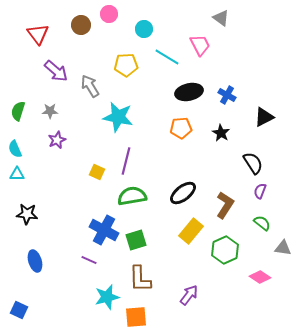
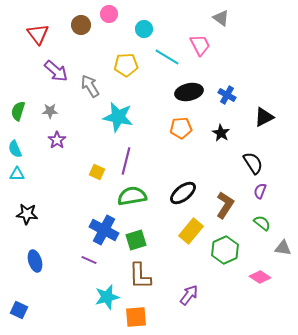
purple star at (57, 140): rotated 12 degrees counterclockwise
brown L-shape at (140, 279): moved 3 px up
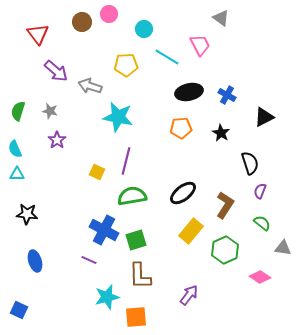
brown circle at (81, 25): moved 1 px right, 3 px up
gray arrow at (90, 86): rotated 40 degrees counterclockwise
gray star at (50, 111): rotated 14 degrees clockwise
black semicircle at (253, 163): moved 3 px left; rotated 15 degrees clockwise
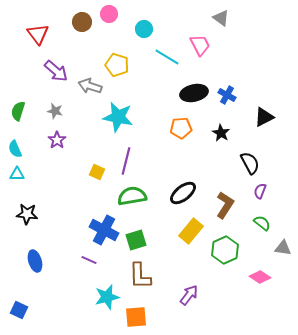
yellow pentagon at (126, 65): moved 9 px left; rotated 20 degrees clockwise
black ellipse at (189, 92): moved 5 px right, 1 px down
gray star at (50, 111): moved 5 px right
black semicircle at (250, 163): rotated 10 degrees counterclockwise
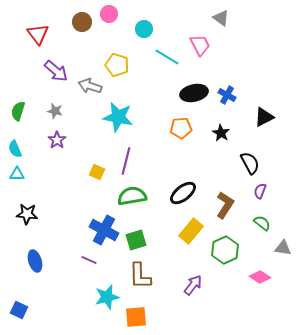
purple arrow at (189, 295): moved 4 px right, 10 px up
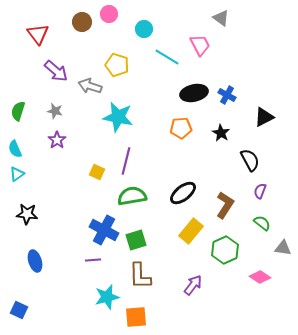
black semicircle at (250, 163): moved 3 px up
cyan triangle at (17, 174): rotated 35 degrees counterclockwise
purple line at (89, 260): moved 4 px right; rotated 28 degrees counterclockwise
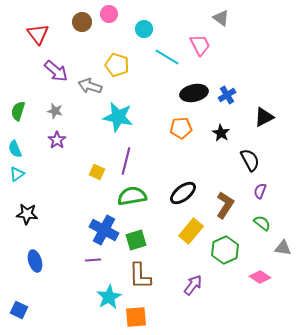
blue cross at (227, 95): rotated 30 degrees clockwise
cyan star at (107, 297): moved 2 px right; rotated 15 degrees counterclockwise
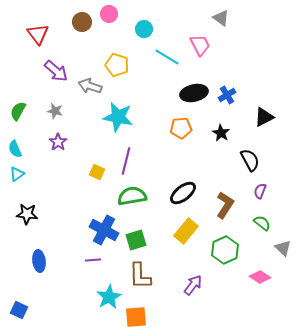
green semicircle at (18, 111): rotated 12 degrees clockwise
purple star at (57, 140): moved 1 px right, 2 px down
yellow rectangle at (191, 231): moved 5 px left
gray triangle at (283, 248): rotated 36 degrees clockwise
blue ellipse at (35, 261): moved 4 px right; rotated 10 degrees clockwise
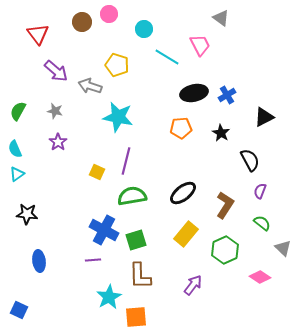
yellow rectangle at (186, 231): moved 3 px down
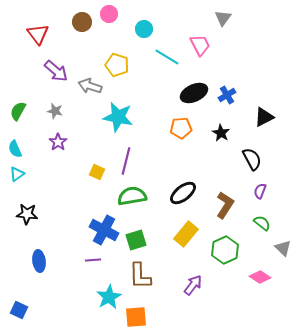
gray triangle at (221, 18): moved 2 px right; rotated 30 degrees clockwise
black ellipse at (194, 93): rotated 12 degrees counterclockwise
black semicircle at (250, 160): moved 2 px right, 1 px up
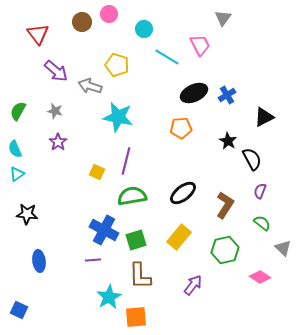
black star at (221, 133): moved 7 px right, 8 px down
yellow rectangle at (186, 234): moved 7 px left, 3 px down
green hexagon at (225, 250): rotated 12 degrees clockwise
